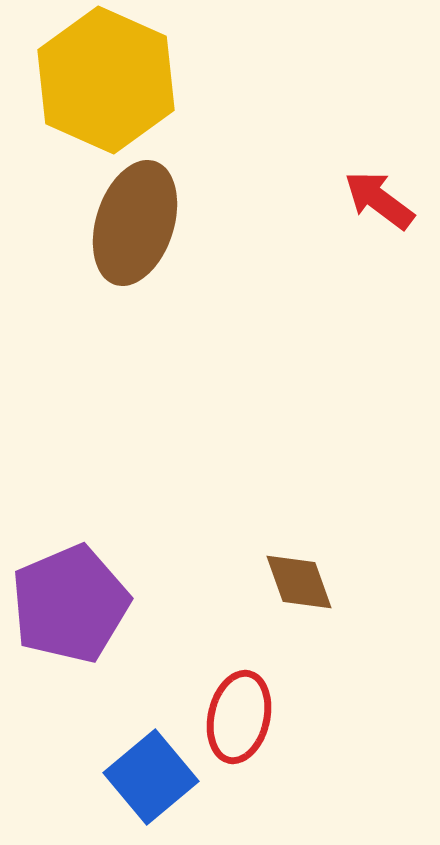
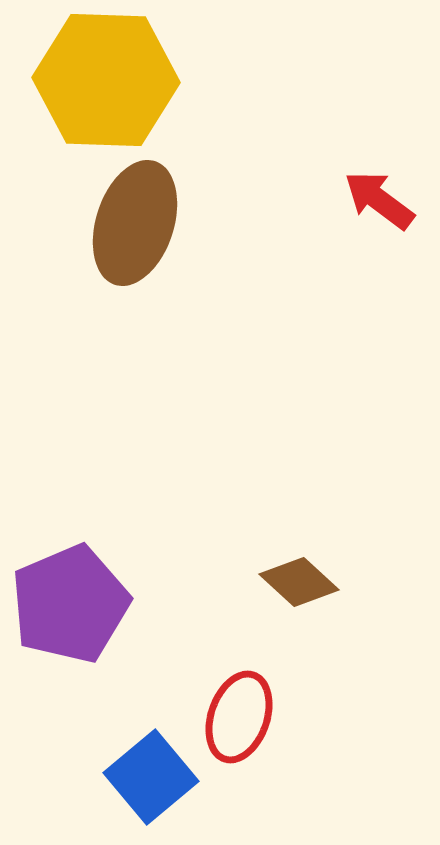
yellow hexagon: rotated 22 degrees counterclockwise
brown diamond: rotated 28 degrees counterclockwise
red ellipse: rotated 6 degrees clockwise
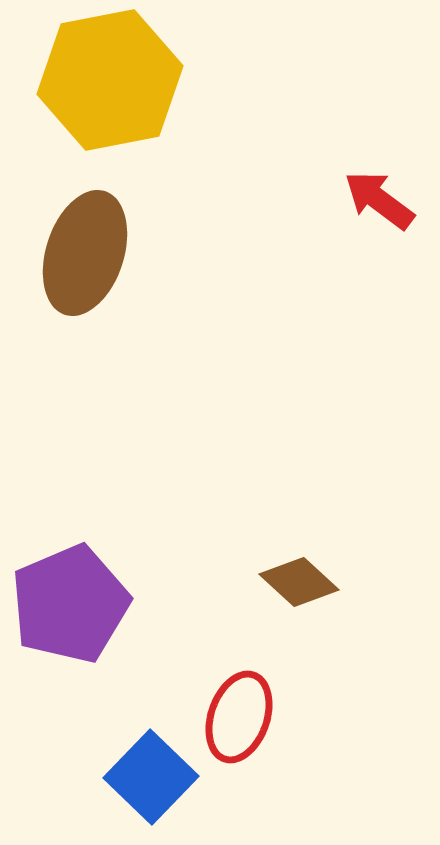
yellow hexagon: moved 4 px right; rotated 13 degrees counterclockwise
brown ellipse: moved 50 px left, 30 px down
blue square: rotated 6 degrees counterclockwise
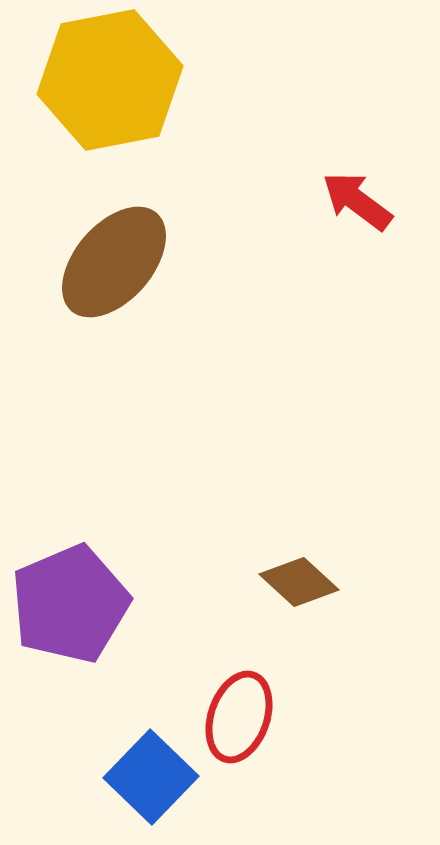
red arrow: moved 22 px left, 1 px down
brown ellipse: moved 29 px right, 9 px down; rotated 23 degrees clockwise
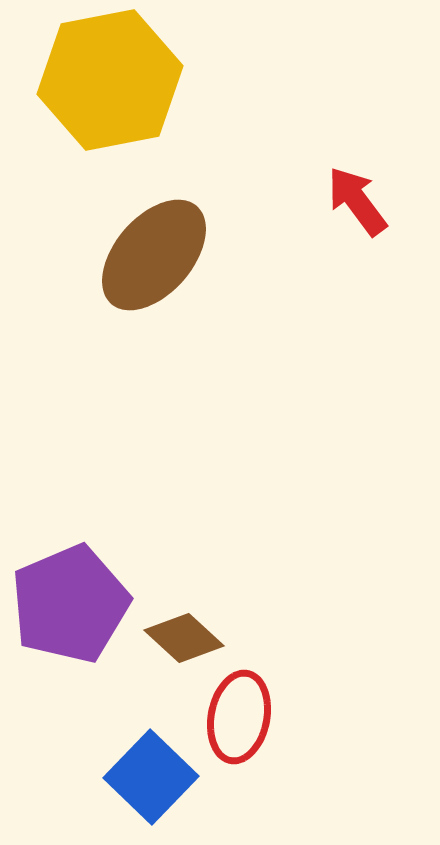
red arrow: rotated 16 degrees clockwise
brown ellipse: moved 40 px right, 7 px up
brown diamond: moved 115 px left, 56 px down
red ellipse: rotated 8 degrees counterclockwise
